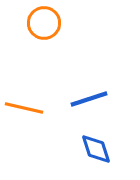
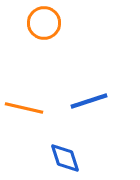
blue line: moved 2 px down
blue diamond: moved 31 px left, 9 px down
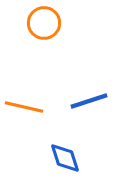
orange line: moved 1 px up
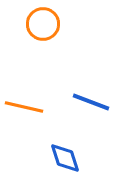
orange circle: moved 1 px left, 1 px down
blue line: moved 2 px right, 1 px down; rotated 39 degrees clockwise
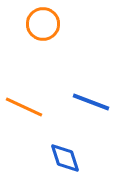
orange line: rotated 12 degrees clockwise
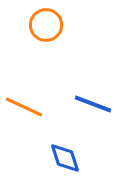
orange circle: moved 3 px right, 1 px down
blue line: moved 2 px right, 2 px down
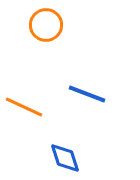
blue line: moved 6 px left, 10 px up
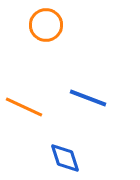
blue line: moved 1 px right, 4 px down
